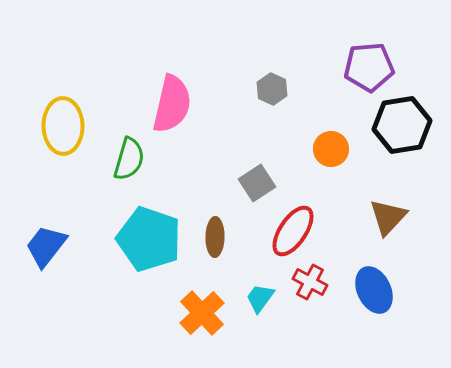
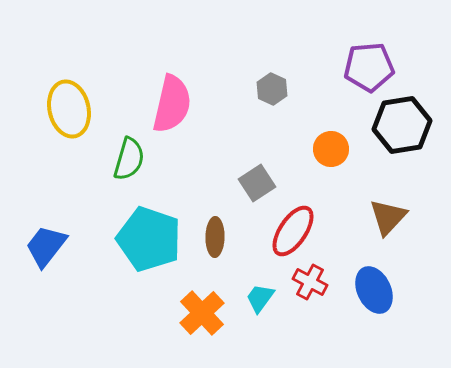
yellow ellipse: moved 6 px right, 17 px up; rotated 12 degrees counterclockwise
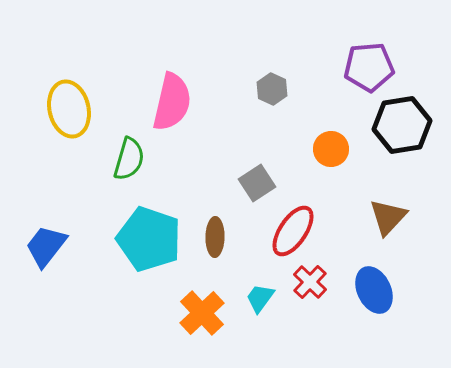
pink semicircle: moved 2 px up
red cross: rotated 16 degrees clockwise
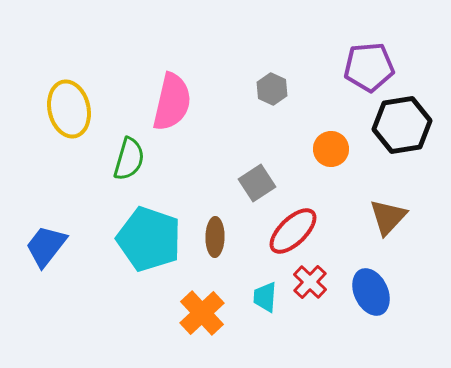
red ellipse: rotated 12 degrees clockwise
blue ellipse: moved 3 px left, 2 px down
cyan trapezoid: moved 5 px right, 1 px up; rotated 32 degrees counterclockwise
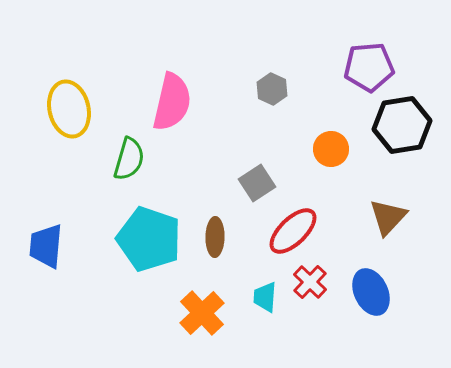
blue trapezoid: rotated 33 degrees counterclockwise
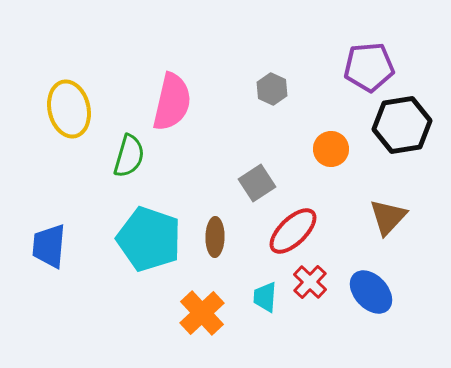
green semicircle: moved 3 px up
blue trapezoid: moved 3 px right
blue ellipse: rotated 18 degrees counterclockwise
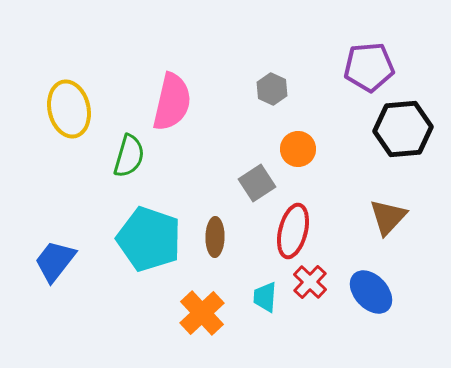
black hexagon: moved 1 px right, 4 px down; rotated 4 degrees clockwise
orange circle: moved 33 px left
red ellipse: rotated 32 degrees counterclockwise
blue trapezoid: moved 6 px right, 15 px down; rotated 33 degrees clockwise
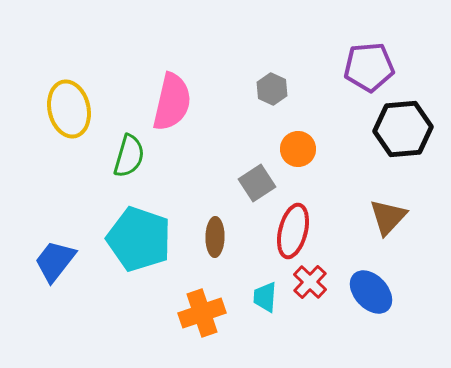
cyan pentagon: moved 10 px left
orange cross: rotated 24 degrees clockwise
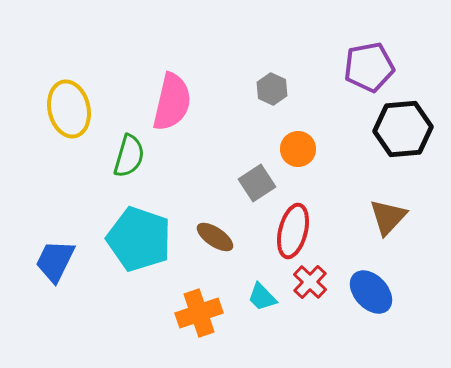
purple pentagon: rotated 6 degrees counterclockwise
brown ellipse: rotated 57 degrees counterclockwise
blue trapezoid: rotated 12 degrees counterclockwise
cyan trapezoid: moved 3 px left; rotated 48 degrees counterclockwise
orange cross: moved 3 px left
